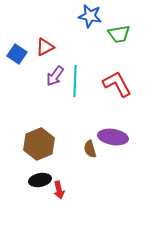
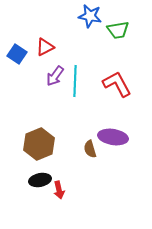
green trapezoid: moved 1 px left, 4 px up
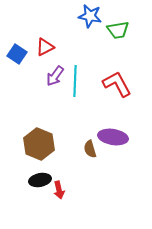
brown hexagon: rotated 16 degrees counterclockwise
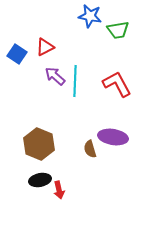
purple arrow: rotated 95 degrees clockwise
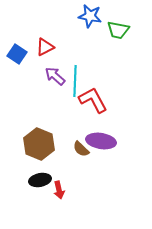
green trapezoid: rotated 20 degrees clockwise
red L-shape: moved 24 px left, 16 px down
purple ellipse: moved 12 px left, 4 px down
brown semicircle: moved 9 px left; rotated 30 degrees counterclockwise
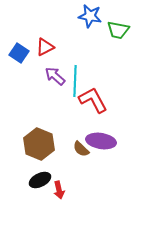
blue square: moved 2 px right, 1 px up
black ellipse: rotated 15 degrees counterclockwise
